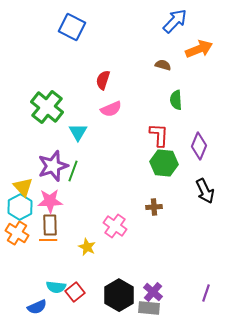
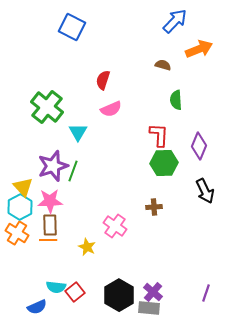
green hexagon: rotated 8 degrees counterclockwise
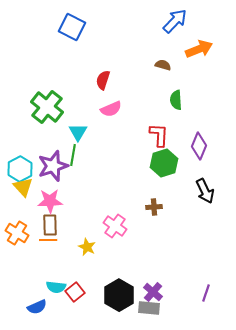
green hexagon: rotated 16 degrees counterclockwise
green line: moved 16 px up; rotated 10 degrees counterclockwise
cyan hexagon: moved 38 px up
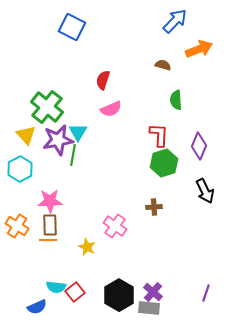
purple star: moved 5 px right, 26 px up; rotated 8 degrees clockwise
yellow triangle: moved 3 px right, 52 px up
orange cross: moved 7 px up
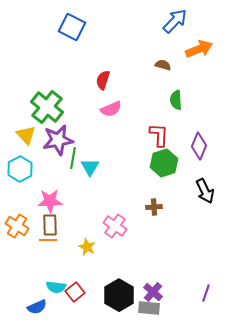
cyan triangle: moved 12 px right, 35 px down
green line: moved 3 px down
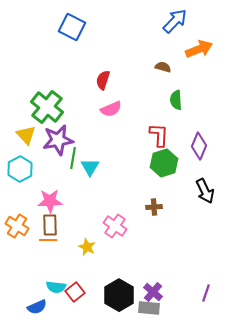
brown semicircle: moved 2 px down
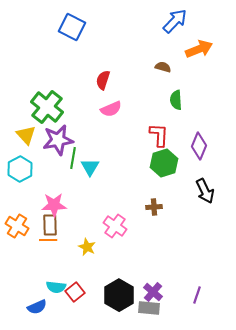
pink star: moved 4 px right, 4 px down
purple line: moved 9 px left, 2 px down
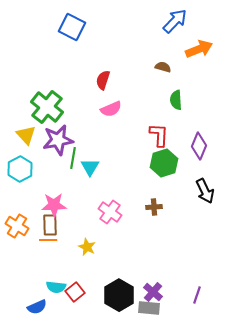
pink cross: moved 5 px left, 14 px up
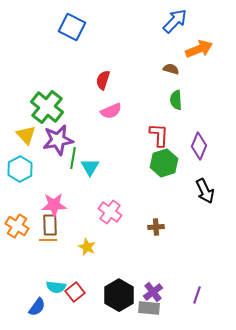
brown semicircle: moved 8 px right, 2 px down
pink semicircle: moved 2 px down
brown cross: moved 2 px right, 20 px down
purple cross: rotated 12 degrees clockwise
blue semicircle: rotated 30 degrees counterclockwise
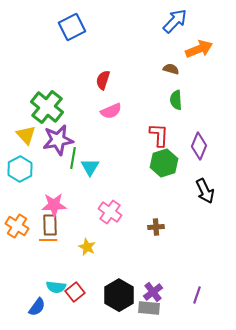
blue square: rotated 36 degrees clockwise
